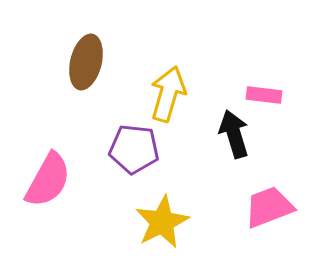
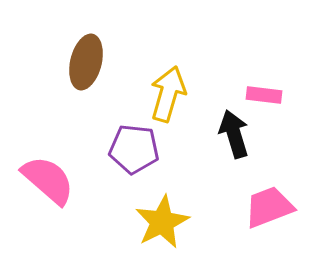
pink semicircle: rotated 78 degrees counterclockwise
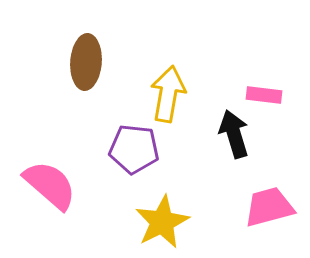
brown ellipse: rotated 10 degrees counterclockwise
yellow arrow: rotated 6 degrees counterclockwise
pink semicircle: moved 2 px right, 5 px down
pink trapezoid: rotated 6 degrees clockwise
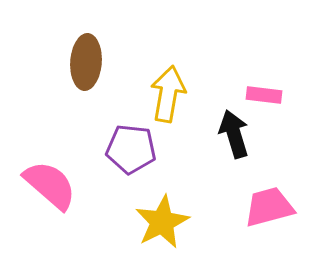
purple pentagon: moved 3 px left
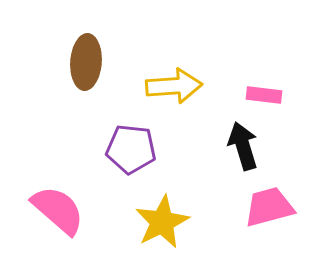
yellow arrow: moved 6 px right, 8 px up; rotated 76 degrees clockwise
black arrow: moved 9 px right, 12 px down
pink semicircle: moved 8 px right, 25 px down
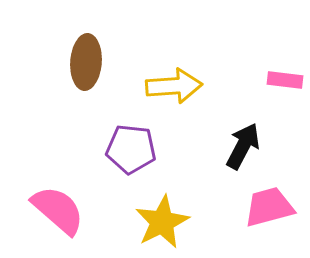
pink rectangle: moved 21 px right, 15 px up
black arrow: rotated 45 degrees clockwise
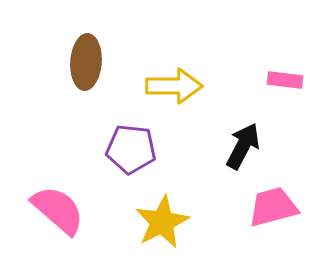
yellow arrow: rotated 4 degrees clockwise
pink trapezoid: moved 4 px right
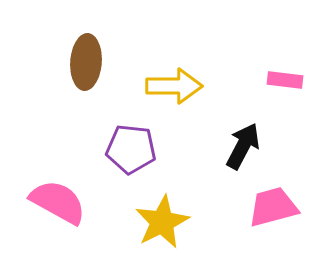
pink semicircle: moved 8 px up; rotated 12 degrees counterclockwise
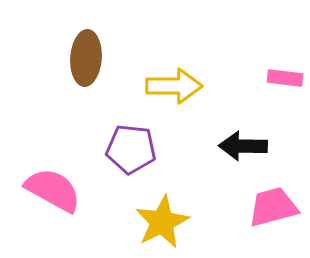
brown ellipse: moved 4 px up
pink rectangle: moved 2 px up
black arrow: rotated 117 degrees counterclockwise
pink semicircle: moved 5 px left, 12 px up
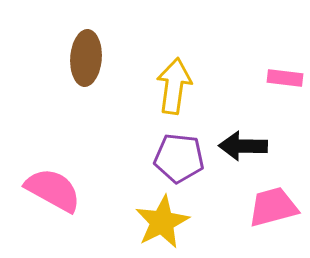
yellow arrow: rotated 82 degrees counterclockwise
purple pentagon: moved 48 px right, 9 px down
